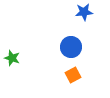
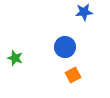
blue circle: moved 6 px left
green star: moved 3 px right
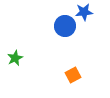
blue circle: moved 21 px up
green star: rotated 28 degrees clockwise
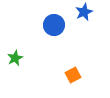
blue star: rotated 18 degrees counterclockwise
blue circle: moved 11 px left, 1 px up
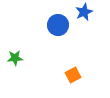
blue circle: moved 4 px right
green star: rotated 21 degrees clockwise
